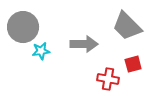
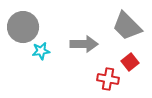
red square: moved 3 px left, 2 px up; rotated 24 degrees counterclockwise
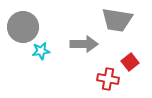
gray trapezoid: moved 10 px left, 6 px up; rotated 36 degrees counterclockwise
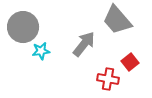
gray trapezoid: rotated 40 degrees clockwise
gray arrow: rotated 52 degrees counterclockwise
